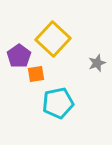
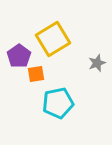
yellow square: rotated 16 degrees clockwise
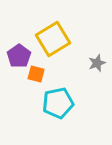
orange square: rotated 24 degrees clockwise
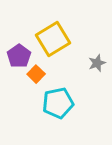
orange square: rotated 30 degrees clockwise
